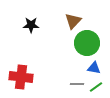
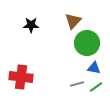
gray line: rotated 16 degrees counterclockwise
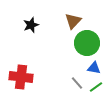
black star: rotated 21 degrees counterclockwise
gray line: moved 1 px up; rotated 64 degrees clockwise
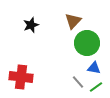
gray line: moved 1 px right, 1 px up
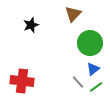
brown triangle: moved 7 px up
green circle: moved 3 px right
blue triangle: moved 1 px left, 1 px down; rotated 48 degrees counterclockwise
red cross: moved 1 px right, 4 px down
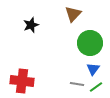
blue triangle: rotated 16 degrees counterclockwise
gray line: moved 1 px left, 2 px down; rotated 40 degrees counterclockwise
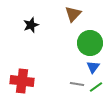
blue triangle: moved 2 px up
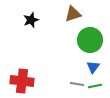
brown triangle: rotated 30 degrees clockwise
black star: moved 5 px up
green circle: moved 3 px up
green line: moved 1 px left, 1 px up; rotated 24 degrees clockwise
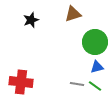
green circle: moved 5 px right, 2 px down
blue triangle: moved 4 px right; rotated 40 degrees clockwise
red cross: moved 1 px left, 1 px down
green line: rotated 48 degrees clockwise
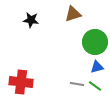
black star: rotated 28 degrees clockwise
